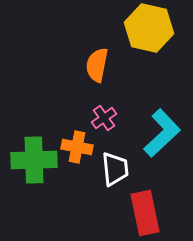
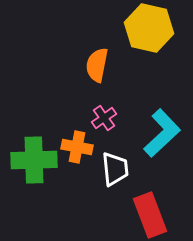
red rectangle: moved 5 px right, 2 px down; rotated 9 degrees counterclockwise
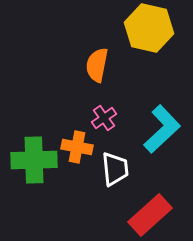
cyan L-shape: moved 4 px up
red rectangle: rotated 69 degrees clockwise
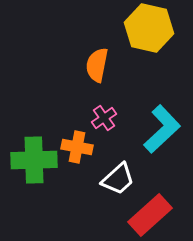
white trapezoid: moved 3 px right, 10 px down; rotated 54 degrees clockwise
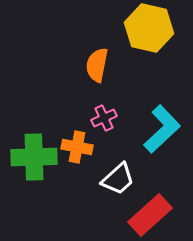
pink cross: rotated 10 degrees clockwise
green cross: moved 3 px up
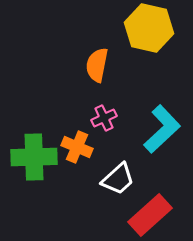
orange cross: rotated 12 degrees clockwise
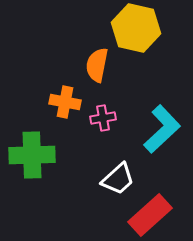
yellow hexagon: moved 13 px left
pink cross: moved 1 px left; rotated 15 degrees clockwise
orange cross: moved 12 px left, 45 px up; rotated 12 degrees counterclockwise
green cross: moved 2 px left, 2 px up
